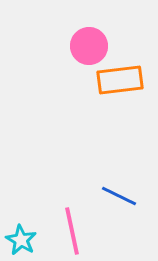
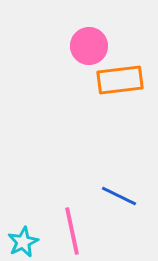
cyan star: moved 2 px right, 2 px down; rotated 16 degrees clockwise
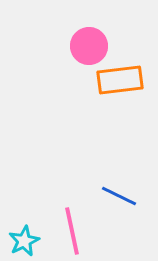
cyan star: moved 1 px right, 1 px up
